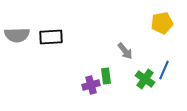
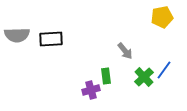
yellow pentagon: moved 6 px up
black rectangle: moved 2 px down
blue line: rotated 12 degrees clockwise
green cross: moved 1 px left, 2 px up; rotated 12 degrees clockwise
purple cross: moved 5 px down
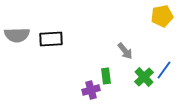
yellow pentagon: moved 1 px up
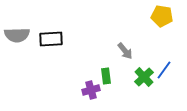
yellow pentagon: rotated 20 degrees clockwise
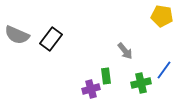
gray semicircle: rotated 25 degrees clockwise
black rectangle: rotated 50 degrees counterclockwise
green cross: moved 3 px left, 6 px down; rotated 30 degrees clockwise
purple cross: moved 1 px up
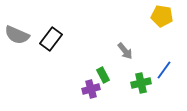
green rectangle: moved 3 px left, 1 px up; rotated 21 degrees counterclockwise
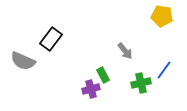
gray semicircle: moved 6 px right, 26 px down
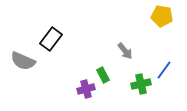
green cross: moved 1 px down
purple cross: moved 5 px left
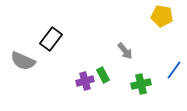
blue line: moved 10 px right
purple cross: moved 1 px left, 8 px up
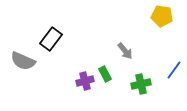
green rectangle: moved 2 px right, 1 px up
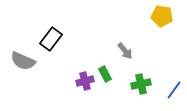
blue line: moved 20 px down
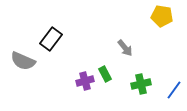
gray arrow: moved 3 px up
